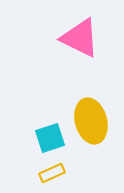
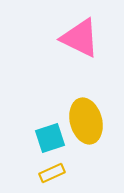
yellow ellipse: moved 5 px left
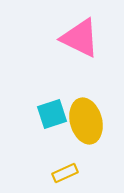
cyan square: moved 2 px right, 24 px up
yellow rectangle: moved 13 px right
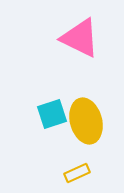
yellow rectangle: moved 12 px right
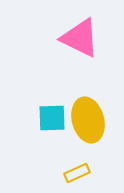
cyan square: moved 4 px down; rotated 16 degrees clockwise
yellow ellipse: moved 2 px right, 1 px up
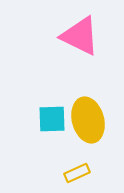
pink triangle: moved 2 px up
cyan square: moved 1 px down
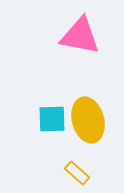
pink triangle: rotated 15 degrees counterclockwise
yellow rectangle: rotated 65 degrees clockwise
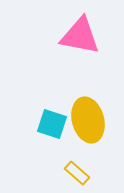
cyan square: moved 5 px down; rotated 20 degrees clockwise
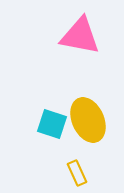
yellow ellipse: rotated 9 degrees counterclockwise
yellow rectangle: rotated 25 degrees clockwise
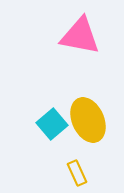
cyan square: rotated 32 degrees clockwise
